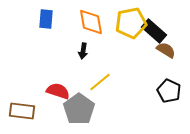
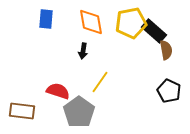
brown semicircle: rotated 48 degrees clockwise
yellow line: rotated 15 degrees counterclockwise
gray pentagon: moved 3 px down
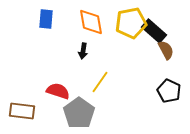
brown semicircle: rotated 18 degrees counterclockwise
gray pentagon: moved 1 px down
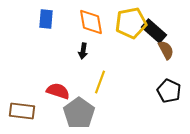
yellow line: rotated 15 degrees counterclockwise
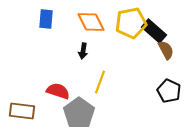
orange diamond: rotated 16 degrees counterclockwise
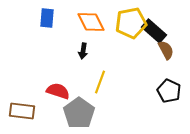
blue rectangle: moved 1 px right, 1 px up
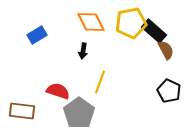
blue rectangle: moved 10 px left, 17 px down; rotated 54 degrees clockwise
